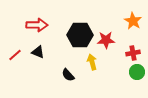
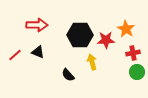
orange star: moved 7 px left, 8 px down
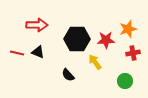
orange star: moved 2 px right; rotated 24 degrees clockwise
black hexagon: moved 3 px left, 4 px down
red line: moved 2 px right, 2 px up; rotated 56 degrees clockwise
yellow arrow: moved 3 px right; rotated 21 degrees counterclockwise
green circle: moved 12 px left, 9 px down
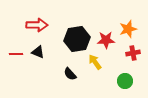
black hexagon: rotated 10 degrees counterclockwise
red line: moved 1 px left, 1 px down; rotated 16 degrees counterclockwise
black semicircle: moved 2 px right, 1 px up
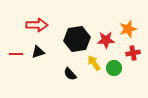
black triangle: rotated 40 degrees counterclockwise
yellow arrow: moved 1 px left, 1 px down
green circle: moved 11 px left, 13 px up
